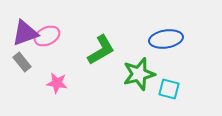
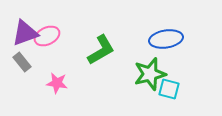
green star: moved 11 px right
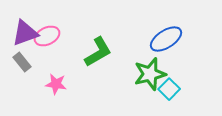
blue ellipse: rotated 24 degrees counterclockwise
green L-shape: moved 3 px left, 2 px down
pink star: moved 1 px left, 1 px down
cyan square: rotated 30 degrees clockwise
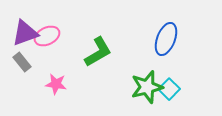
blue ellipse: rotated 36 degrees counterclockwise
green star: moved 3 px left, 13 px down
